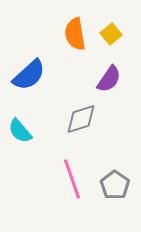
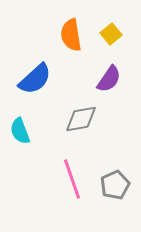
orange semicircle: moved 4 px left, 1 px down
blue semicircle: moved 6 px right, 4 px down
gray diamond: rotated 8 degrees clockwise
cyan semicircle: rotated 20 degrees clockwise
gray pentagon: rotated 12 degrees clockwise
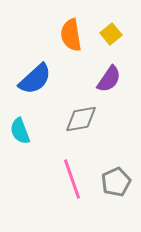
gray pentagon: moved 1 px right, 3 px up
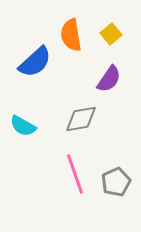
blue semicircle: moved 17 px up
cyan semicircle: moved 3 px right, 5 px up; rotated 40 degrees counterclockwise
pink line: moved 3 px right, 5 px up
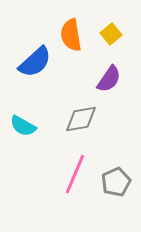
pink line: rotated 42 degrees clockwise
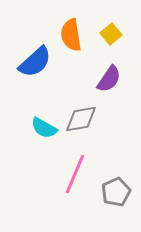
cyan semicircle: moved 21 px right, 2 px down
gray pentagon: moved 10 px down
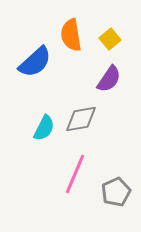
yellow square: moved 1 px left, 5 px down
cyan semicircle: rotated 92 degrees counterclockwise
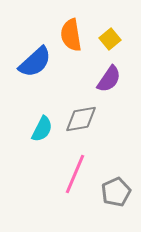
cyan semicircle: moved 2 px left, 1 px down
